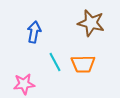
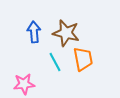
brown star: moved 25 px left, 10 px down
blue arrow: rotated 15 degrees counterclockwise
orange trapezoid: moved 5 px up; rotated 100 degrees counterclockwise
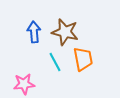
brown star: moved 1 px left, 1 px up
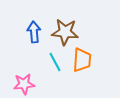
brown star: rotated 8 degrees counterclockwise
orange trapezoid: moved 1 px left, 1 px down; rotated 15 degrees clockwise
